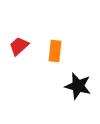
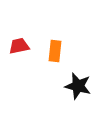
red trapezoid: rotated 30 degrees clockwise
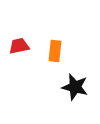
black star: moved 3 px left, 1 px down
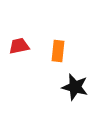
orange rectangle: moved 3 px right
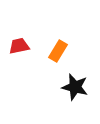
orange rectangle: rotated 25 degrees clockwise
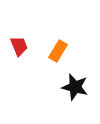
red trapezoid: rotated 80 degrees clockwise
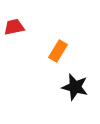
red trapezoid: moved 5 px left, 19 px up; rotated 80 degrees counterclockwise
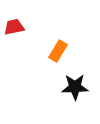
black star: rotated 16 degrees counterclockwise
